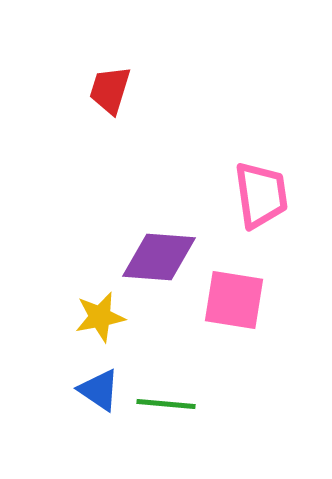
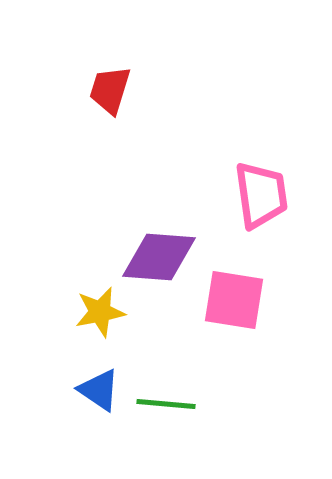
yellow star: moved 5 px up
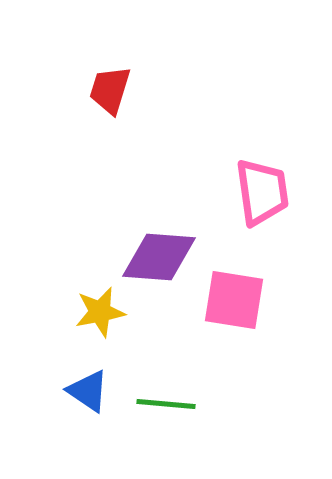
pink trapezoid: moved 1 px right, 3 px up
blue triangle: moved 11 px left, 1 px down
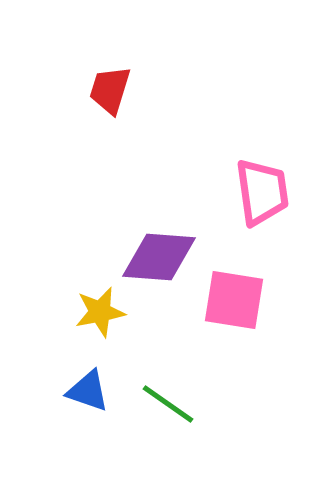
blue triangle: rotated 15 degrees counterclockwise
green line: moved 2 px right; rotated 30 degrees clockwise
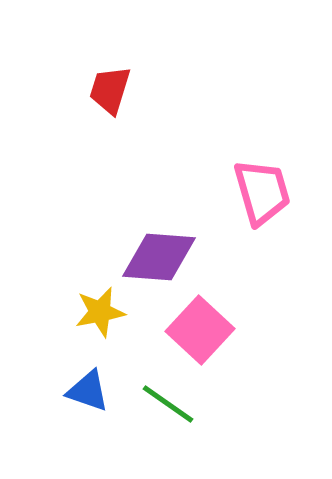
pink trapezoid: rotated 8 degrees counterclockwise
pink square: moved 34 px left, 30 px down; rotated 34 degrees clockwise
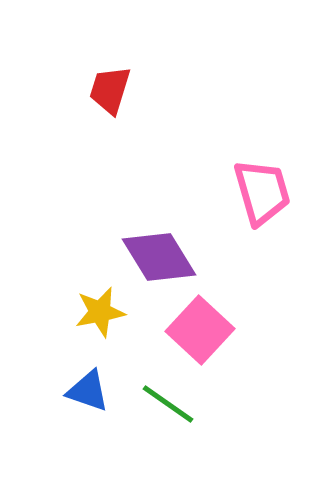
purple diamond: rotated 54 degrees clockwise
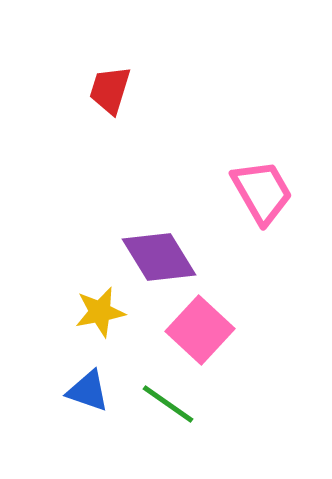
pink trapezoid: rotated 14 degrees counterclockwise
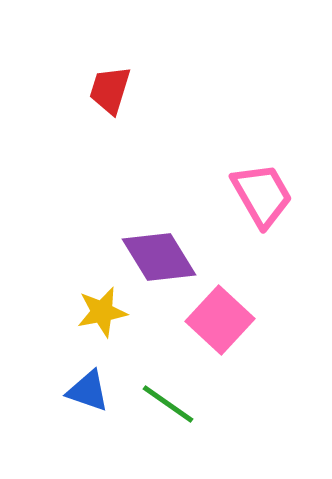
pink trapezoid: moved 3 px down
yellow star: moved 2 px right
pink square: moved 20 px right, 10 px up
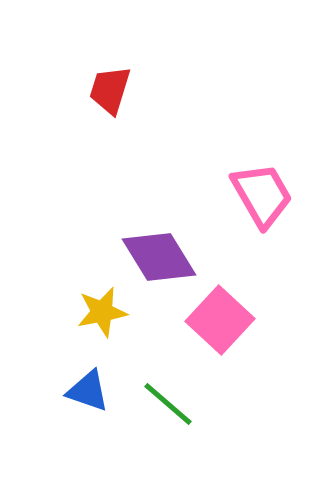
green line: rotated 6 degrees clockwise
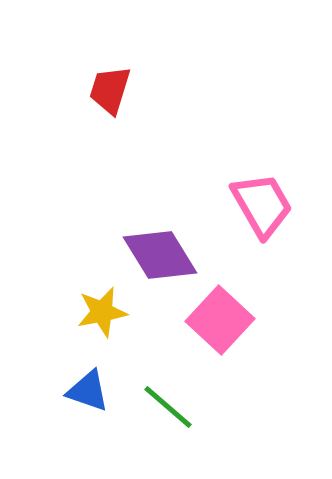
pink trapezoid: moved 10 px down
purple diamond: moved 1 px right, 2 px up
green line: moved 3 px down
